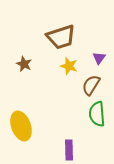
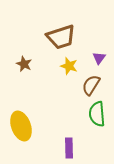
purple rectangle: moved 2 px up
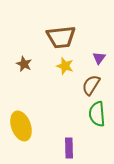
brown trapezoid: rotated 12 degrees clockwise
yellow star: moved 4 px left
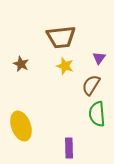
brown star: moved 3 px left
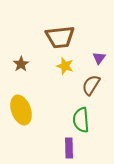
brown trapezoid: moved 1 px left
brown star: rotated 14 degrees clockwise
green semicircle: moved 16 px left, 6 px down
yellow ellipse: moved 16 px up
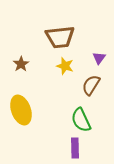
green semicircle: rotated 20 degrees counterclockwise
purple rectangle: moved 6 px right
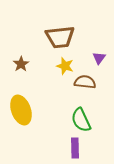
brown semicircle: moved 6 px left, 3 px up; rotated 65 degrees clockwise
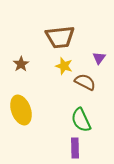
yellow star: moved 1 px left
brown semicircle: rotated 20 degrees clockwise
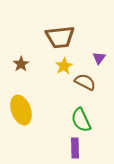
yellow star: rotated 24 degrees clockwise
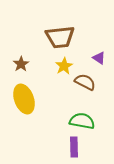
purple triangle: rotated 32 degrees counterclockwise
yellow ellipse: moved 3 px right, 11 px up
green semicircle: moved 1 px right, 1 px down; rotated 125 degrees clockwise
purple rectangle: moved 1 px left, 1 px up
